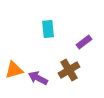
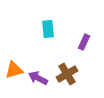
purple rectangle: rotated 28 degrees counterclockwise
brown cross: moved 2 px left, 4 px down
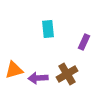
purple arrow: rotated 30 degrees counterclockwise
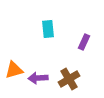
brown cross: moved 2 px right, 5 px down
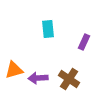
brown cross: rotated 25 degrees counterclockwise
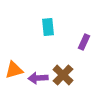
cyan rectangle: moved 2 px up
brown cross: moved 6 px left, 4 px up; rotated 10 degrees clockwise
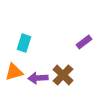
cyan rectangle: moved 24 px left, 16 px down; rotated 24 degrees clockwise
purple rectangle: rotated 28 degrees clockwise
orange triangle: moved 2 px down
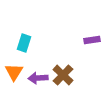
purple rectangle: moved 8 px right, 2 px up; rotated 28 degrees clockwise
orange triangle: rotated 42 degrees counterclockwise
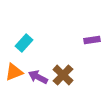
cyan rectangle: rotated 24 degrees clockwise
orange triangle: rotated 36 degrees clockwise
purple arrow: moved 1 px up; rotated 30 degrees clockwise
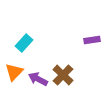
orange triangle: rotated 24 degrees counterclockwise
purple arrow: moved 2 px down
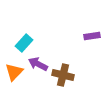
purple rectangle: moved 4 px up
brown cross: rotated 30 degrees counterclockwise
purple arrow: moved 15 px up
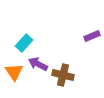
purple rectangle: rotated 14 degrees counterclockwise
orange triangle: rotated 18 degrees counterclockwise
